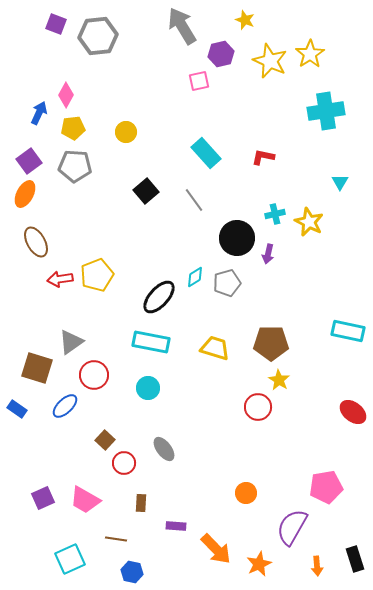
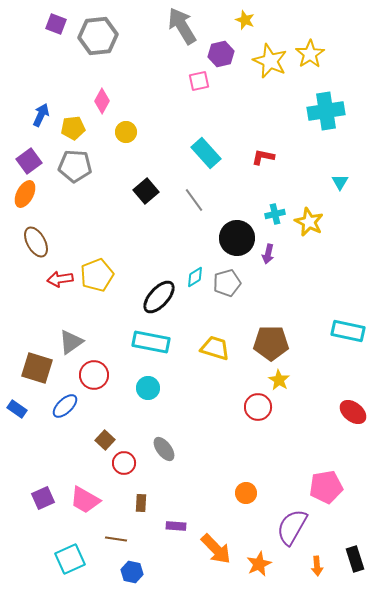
pink diamond at (66, 95): moved 36 px right, 6 px down
blue arrow at (39, 113): moved 2 px right, 2 px down
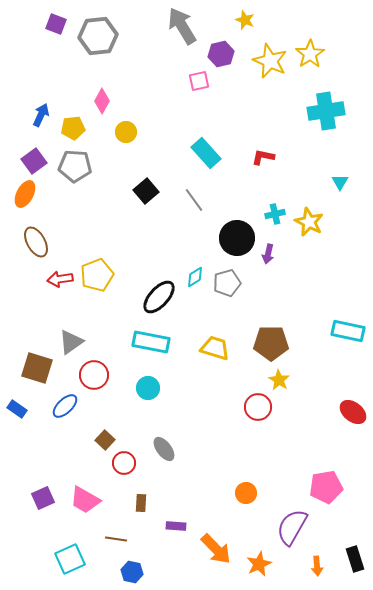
purple square at (29, 161): moved 5 px right
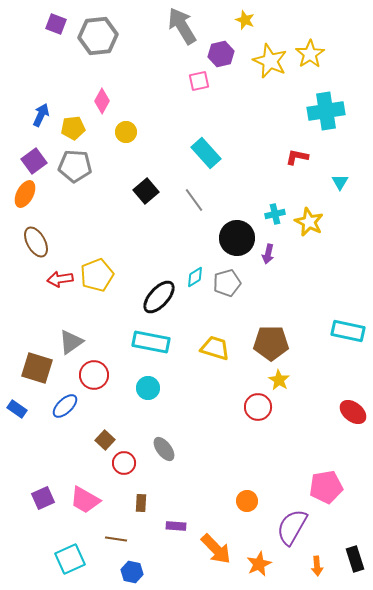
red L-shape at (263, 157): moved 34 px right
orange circle at (246, 493): moved 1 px right, 8 px down
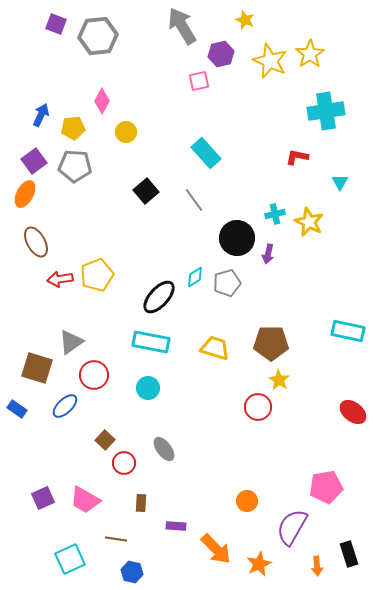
black rectangle at (355, 559): moved 6 px left, 5 px up
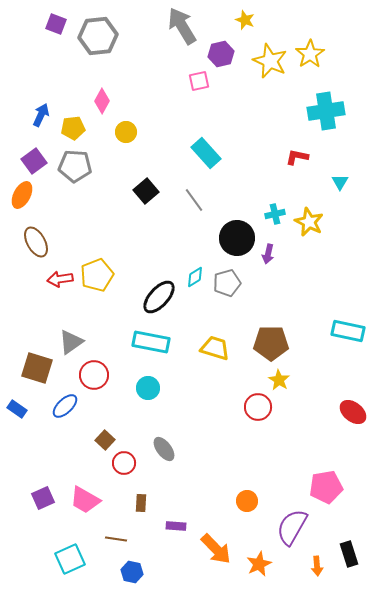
orange ellipse at (25, 194): moved 3 px left, 1 px down
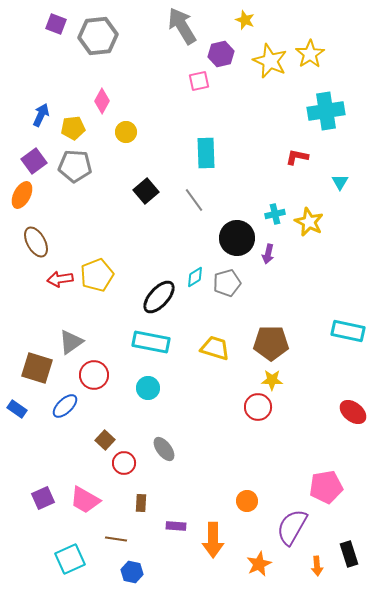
cyan rectangle at (206, 153): rotated 40 degrees clockwise
yellow star at (279, 380): moved 7 px left; rotated 30 degrees counterclockwise
orange arrow at (216, 549): moved 3 px left, 9 px up; rotated 44 degrees clockwise
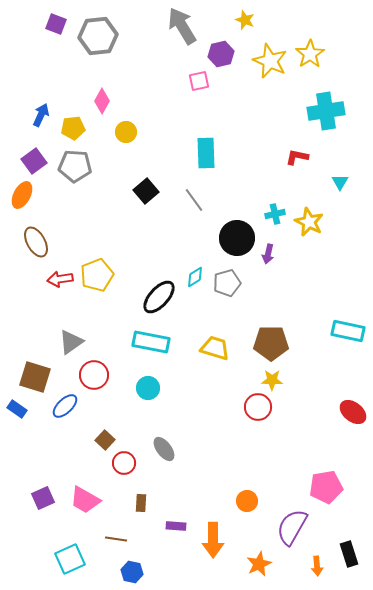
brown square at (37, 368): moved 2 px left, 9 px down
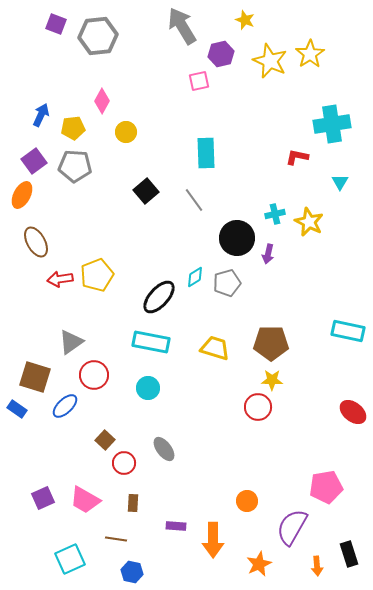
cyan cross at (326, 111): moved 6 px right, 13 px down
brown rectangle at (141, 503): moved 8 px left
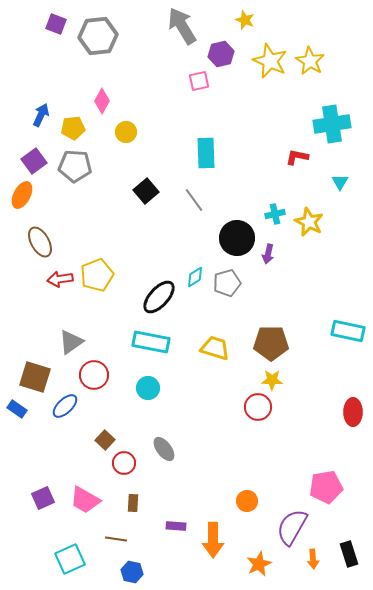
yellow star at (310, 54): moved 7 px down; rotated 8 degrees counterclockwise
brown ellipse at (36, 242): moved 4 px right
red ellipse at (353, 412): rotated 52 degrees clockwise
orange arrow at (317, 566): moved 4 px left, 7 px up
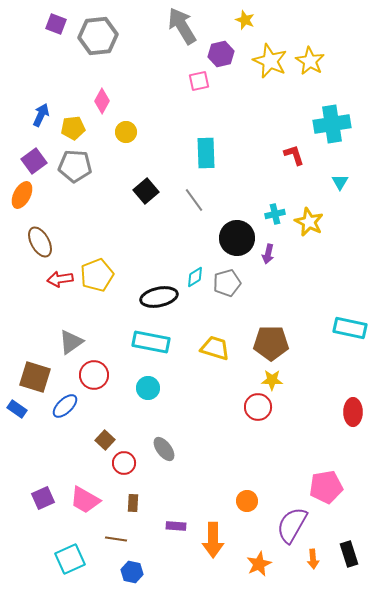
red L-shape at (297, 157): moved 3 px left, 2 px up; rotated 60 degrees clockwise
black ellipse at (159, 297): rotated 36 degrees clockwise
cyan rectangle at (348, 331): moved 2 px right, 3 px up
purple semicircle at (292, 527): moved 2 px up
